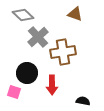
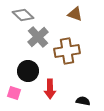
brown cross: moved 4 px right, 1 px up
black circle: moved 1 px right, 2 px up
red arrow: moved 2 px left, 4 px down
pink square: moved 1 px down
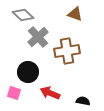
black circle: moved 1 px down
red arrow: moved 4 px down; rotated 114 degrees clockwise
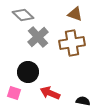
brown cross: moved 5 px right, 8 px up
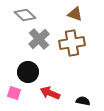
gray diamond: moved 2 px right
gray cross: moved 1 px right, 2 px down
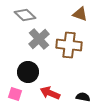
brown triangle: moved 5 px right
brown cross: moved 3 px left, 2 px down; rotated 15 degrees clockwise
pink square: moved 1 px right, 1 px down
black semicircle: moved 4 px up
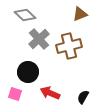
brown triangle: rotated 42 degrees counterclockwise
brown cross: moved 1 px down; rotated 20 degrees counterclockwise
black semicircle: rotated 72 degrees counterclockwise
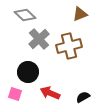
black semicircle: rotated 32 degrees clockwise
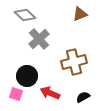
brown cross: moved 5 px right, 16 px down
black circle: moved 1 px left, 4 px down
pink square: moved 1 px right
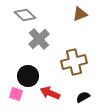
black circle: moved 1 px right
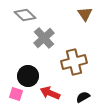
brown triangle: moved 5 px right; rotated 42 degrees counterclockwise
gray cross: moved 5 px right, 1 px up
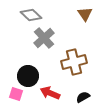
gray diamond: moved 6 px right
